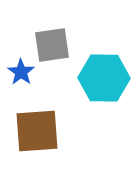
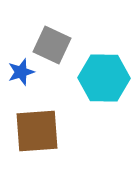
gray square: rotated 33 degrees clockwise
blue star: rotated 20 degrees clockwise
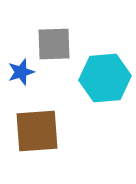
gray square: moved 2 px right, 1 px up; rotated 27 degrees counterclockwise
cyan hexagon: moved 1 px right; rotated 6 degrees counterclockwise
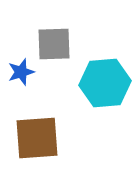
cyan hexagon: moved 5 px down
brown square: moved 7 px down
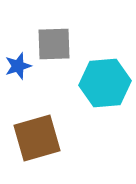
blue star: moved 3 px left, 6 px up
brown square: rotated 12 degrees counterclockwise
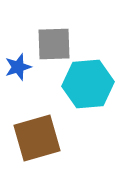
blue star: moved 1 px down
cyan hexagon: moved 17 px left, 1 px down
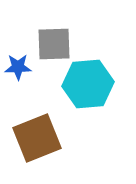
blue star: rotated 16 degrees clockwise
brown square: rotated 6 degrees counterclockwise
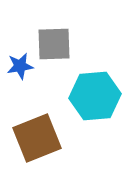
blue star: moved 2 px right, 1 px up; rotated 8 degrees counterclockwise
cyan hexagon: moved 7 px right, 12 px down
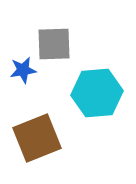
blue star: moved 3 px right, 4 px down
cyan hexagon: moved 2 px right, 3 px up
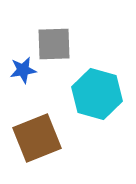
cyan hexagon: moved 1 px down; rotated 21 degrees clockwise
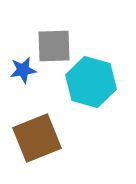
gray square: moved 2 px down
cyan hexagon: moved 6 px left, 12 px up
